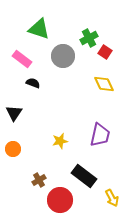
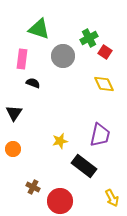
pink rectangle: rotated 60 degrees clockwise
black rectangle: moved 10 px up
brown cross: moved 6 px left, 7 px down; rotated 32 degrees counterclockwise
red circle: moved 1 px down
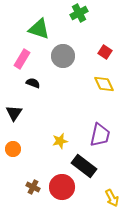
green cross: moved 10 px left, 25 px up
pink rectangle: rotated 24 degrees clockwise
red circle: moved 2 px right, 14 px up
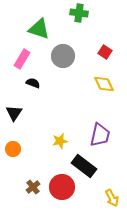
green cross: rotated 36 degrees clockwise
brown cross: rotated 24 degrees clockwise
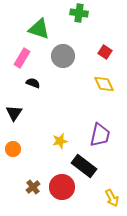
pink rectangle: moved 1 px up
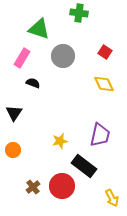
orange circle: moved 1 px down
red circle: moved 1 px up
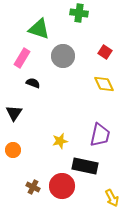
black rectangle: moved 1 px right; rotated 25 degrees counterclockwise
brown cross: rotated 24 degrees counterclockwise
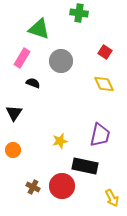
gray circle: moved 2 px left, 5 px down
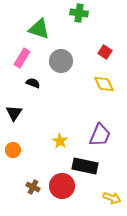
purple trapezoid: rotated 10 degrees clockwise
yellow star: rotated 28 degrees counterclockwise
yellow arrow: rotated 42 degrees counterclockwise
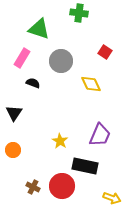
yellow diamond: moved 13 px left
